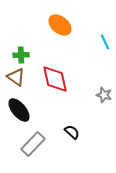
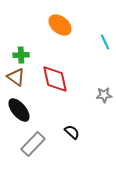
gray star: rotated 21 degrees counterclockwise
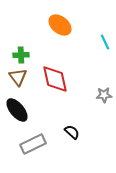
brown triangle: moved 2 px right; rotated 18 degrees clockwise
black ellipse: moved 2 px left
gray rectangle: rotated 20 degrees clockwise
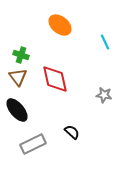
green cross: rotated 21 degrees clockwise
gray star: rotated 14 degrees clockwise
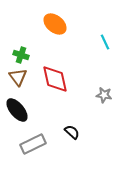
orange ellipse: moved 5 px left, 1 px up
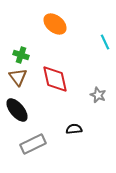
gray star: moved 6 px left; rotated 14 degrees clockwise
black semicircle: moved 2 px right, 3 px up; rotated 49 degrees counterclockwise
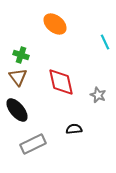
red diamond: moved 6 px right, 3 px down
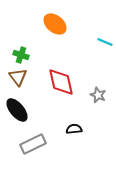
cyan line: rotated 42 degrees counterclockwise
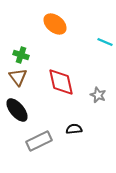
gray rectangle: moved 6 px right, 3 px up
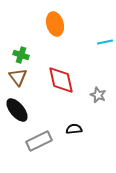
orange ellipse: rotated 35 degrees clockwise
cyan line: rotated 35 degrees counterclockwise
red diamond: moved 2 px up
